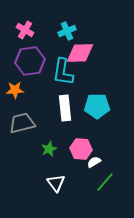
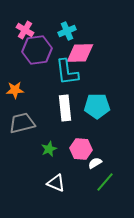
purple hexagon: moved 7 px right, 11 px up
cyan L-shape: moved 4 px right; rotated 16 degrees counterclockwise
white semicircle: moved 1 px right, 1 px down
white triangle: rotated 30 degrees counterclockwise
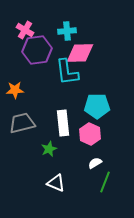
cyan cross: rotated 18 degrees clockwise
white rectangle: moved 2 px left, 15 px down
pink hexagon: moved 9 px right, 15 px up; rotated 20 degrees clockwise
green line: rotated 20 degrees counterclockwise
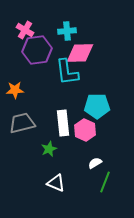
pink hexagon: moved 5 px left, 4 px up
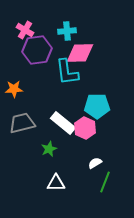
orange star: moved 1 px left, 1 px up
white rectangle: rotated 45 degrees counterclockwise
pink hexagon: moved 2 px up
white triangle: rotated 24 degrees counterclockwise
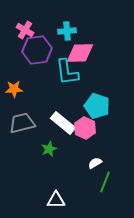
cyan pentagon: rotated 20 degrees clockwise
white triangle: moved 17 px down
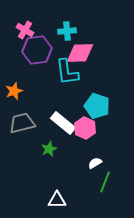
orange star: moved 2 px down; rotated 18 degrees counterclockwise
white triangle: moved 1 px right
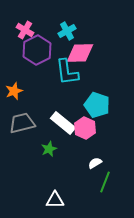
cyan cross: rotated 24 degrees counterclockwise
purple hexagon: rotated 20 degrees counterclockwise
cyan pentagon: moved 1 px up
white triangle: moved 2 px left
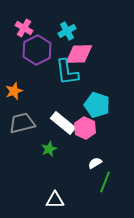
pink cross: moved 1 px left, 2 px up
pink diamond: moved 1 px left, 1 px down
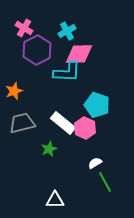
cyan L-shape: rotated 80 degrees counterclockwise
green line: rotated 50 degrees counterclockwise
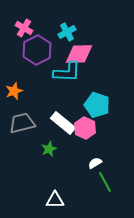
cyan cross: moved 1 px down
